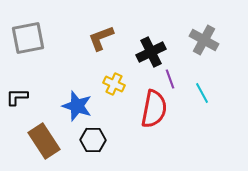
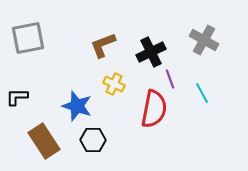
brown L-shape: moved 2 px right, 7 px down
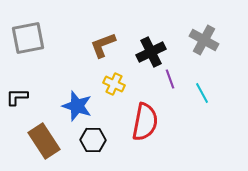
red semicircle: moved 9 px left, 13 px down
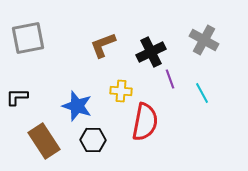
yellow cross: moved 7 px right, 7 px down; rotated 20 degrees counterclockwise
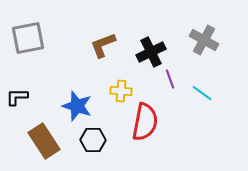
cyan line: rotated 25 degrees counterclockwise
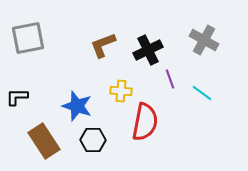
black cross: moved 3 px left, 2 px up
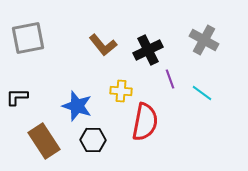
brown L-shape: rotated 108 degrees counterclockwise
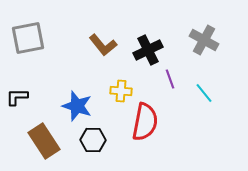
cyan line: moved 2 px right; rotated 15 degrees clockwise
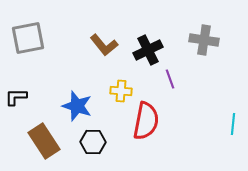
gray cross: rotated 20 degrees counterclockwise
brown L-shape: moved 1 px right
cyan line: moved 29 px right, 31 px down; rotated 45 degrees clockwise
black L-shape: moved 1 px left
red semicircle: moved 1 px right, 1 px up
black hexagon: moved 2 px down
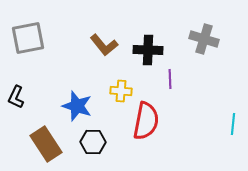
gray cross: moved 1 px up; rotated 8 degrees clockwise
black cross: rotated 28 degrees clockwise
purple line: rotated 18 degrees clockwise
black L-shape: rotated 65 degrees counterclockwise
brown rectangle: moved 2 px right, 3 px down
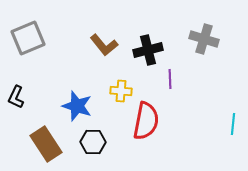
gray square: rotated 12 degrees counterclockwise
black cross: rotated 16 degrees counterclockwise
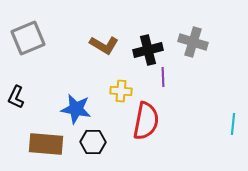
gray cross: moved 11 px left, 3 px down
brown L-shape: rotated 20 degrees counterclockwise
purple line: moved 7 px left, 2 px up
blue star: moved 1 px left, 3 px down; rotated 8 degrees counterclockwise
brown rectangle: rotated 52 degrees counterclockwise
